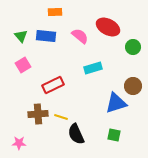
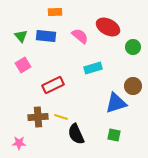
brown cross: moved 3 px down
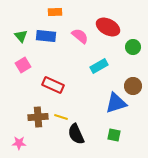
cyan rectangle: moved 6 px right, 2 px up; rotated 12 degrees counterclockwise
red rectangle: rotated 50 degrees clockwise
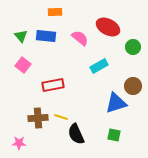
pink semicircle: moved 2 px down
pink square: rotated 21 degrees counterclockwise
red rectangle: rotated 35 degrees counterclockwise
brown cross: moved 1 px down
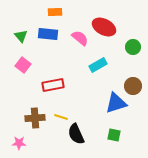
red ellipse: moved 4 px left
blue rectangle: moved 2 px right, 2 px up
cyan rectangle: moved 1 px left, 1 px up
brown cross: moved 3 px left
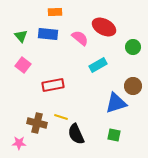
brown cross: moved 2 px right, 5 px down; rotated 18 degrees clockwise
